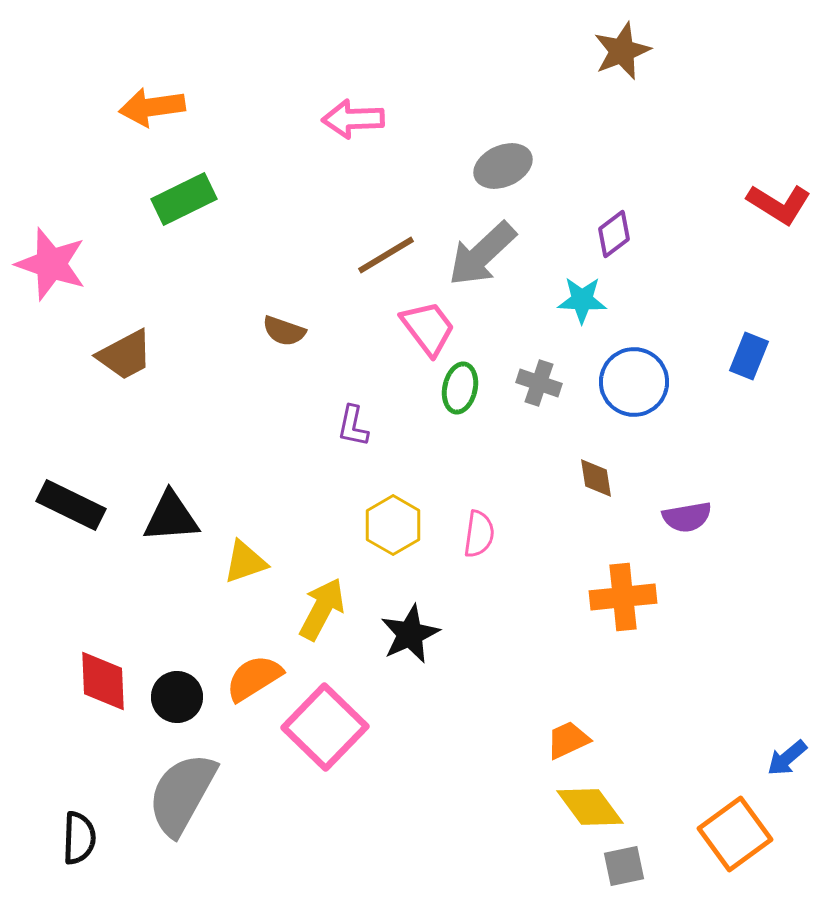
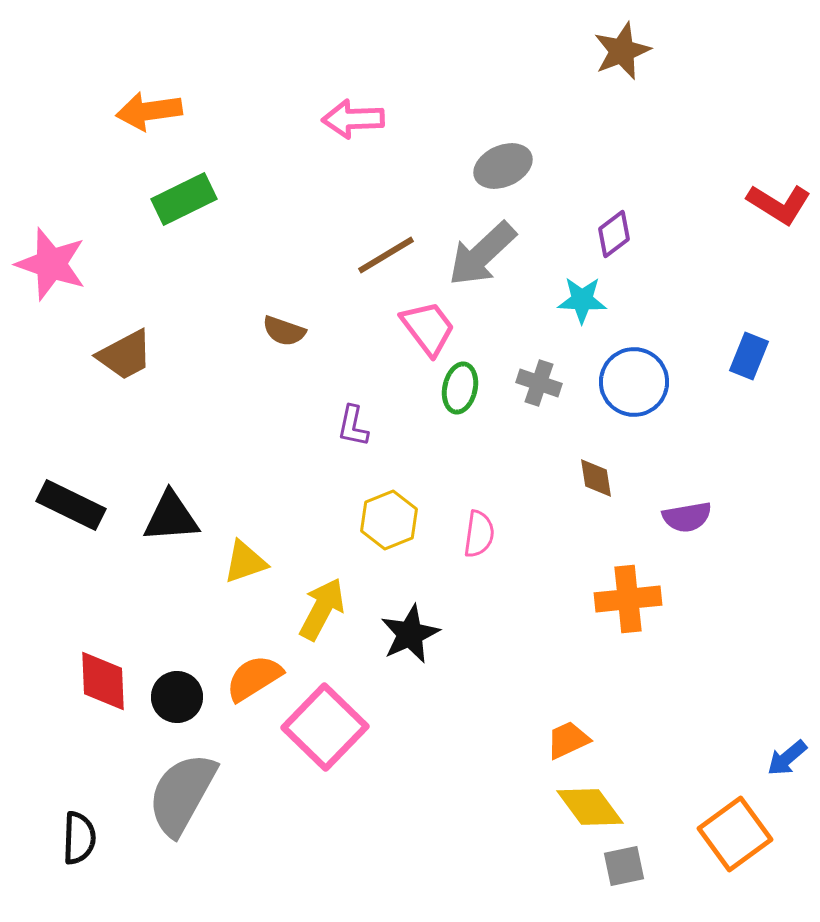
orange arrow: moved 3 px left, 4 px down
yellow hexagon: moved 4 px left, 5 px up; rotated 8 degrees clockwise
orange cross: moved 5 px right, 2 px down
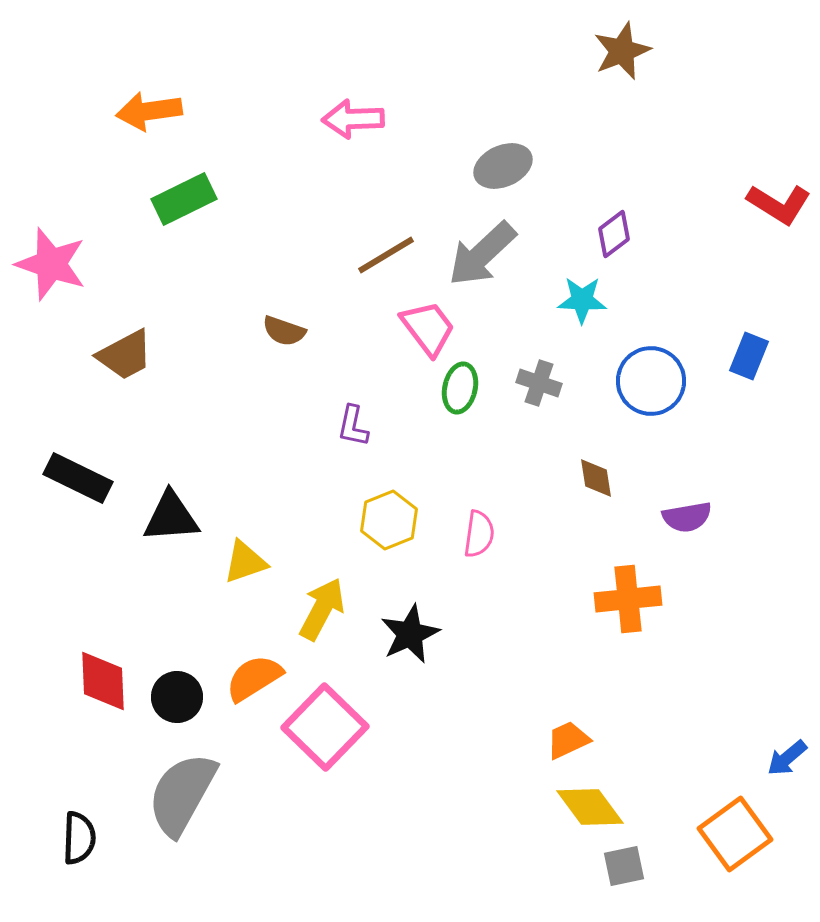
blue circle: moved 17 px right, 1 px up
black rectangle: moved 7 px right, 27 px up
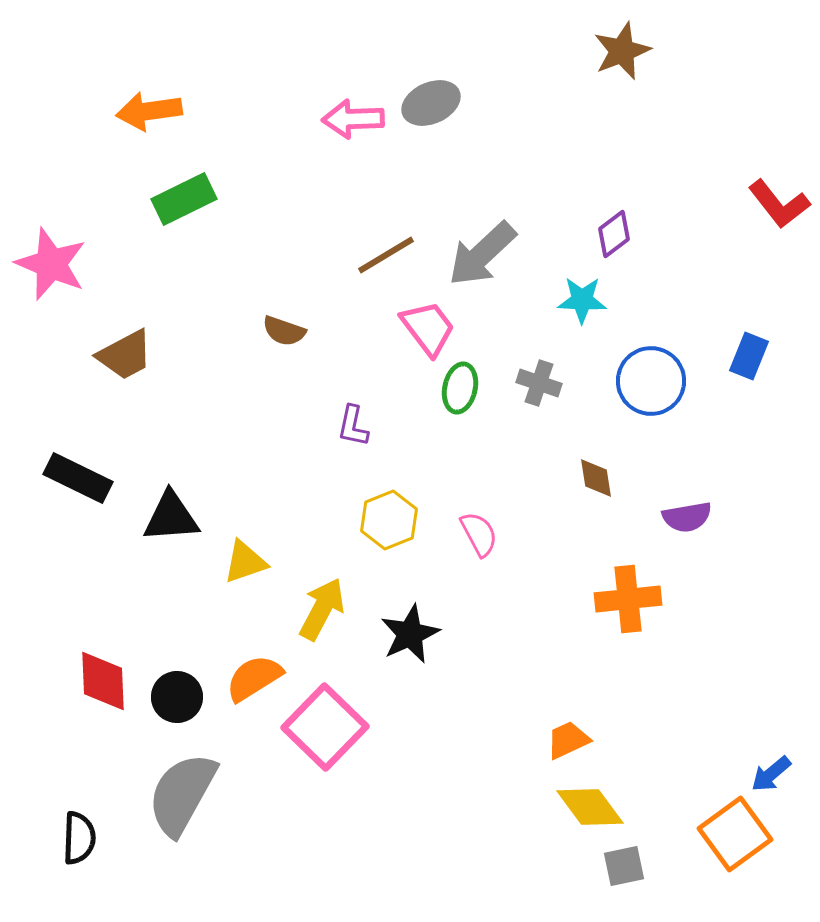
gray ellipse: moved 72 px left, 63 px up
red L-shape: rotated 20 degrees clockwise
pink star: rotated 4 degrees clockwise
pink semicircle: rotated 36 degrees counterclockwise
blue arrow: moved 16 px left, 16 px down
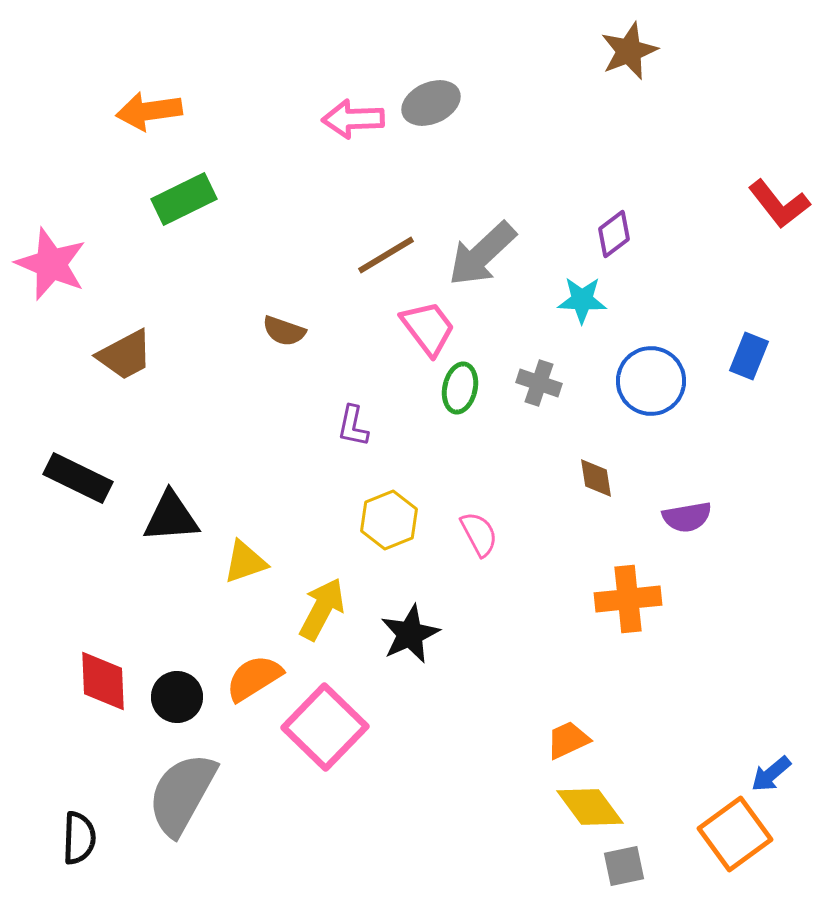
brown star: moved 7 px right
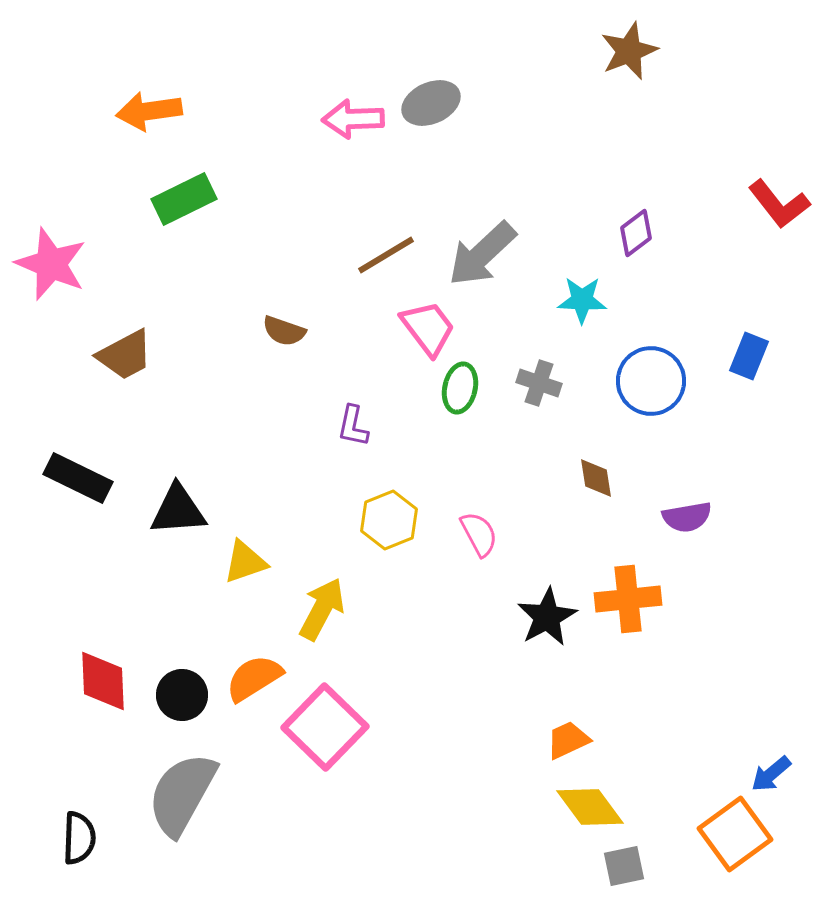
purple diamond: moved 22 px right, 1 px up
black triangle: moved 7 px right, 7 px up
black star: moved 137 px right, 17 px up; rotated 4 degrees counterclockwise
black circle: moved 5 px right, 2 px up
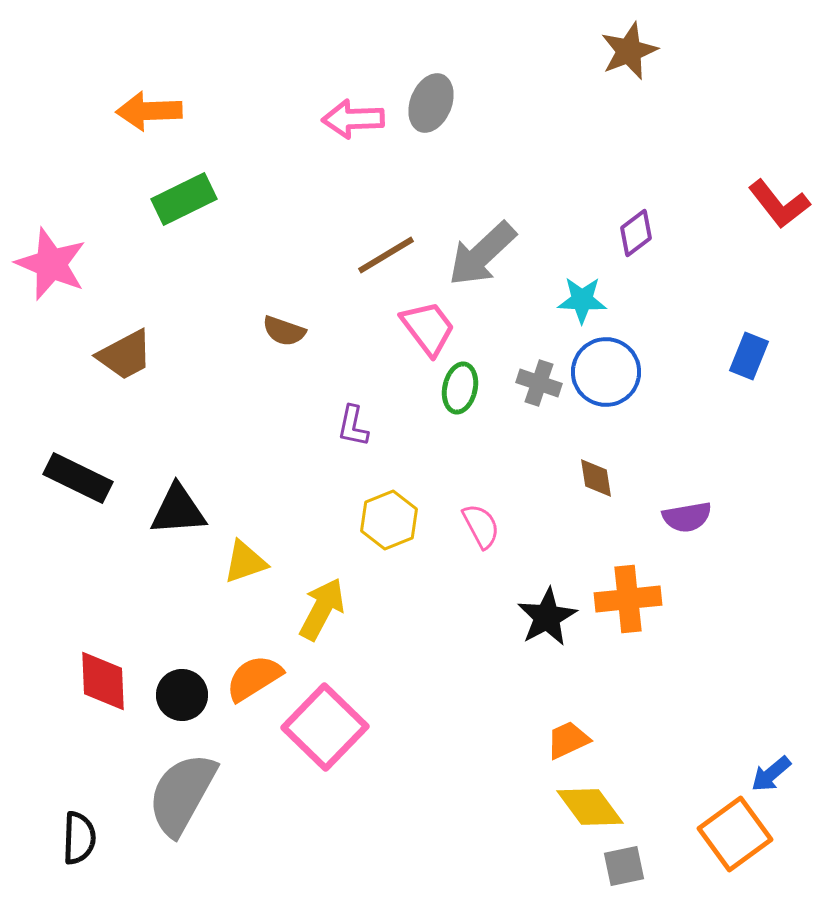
gray ellipse: rotated 44 degrees counterclockwise
orange arrow: rotated 6 degrees clockwise
blue circle: moved 45 px left, 9 px up
pink semicircle: moved 2 px right, 8 px up
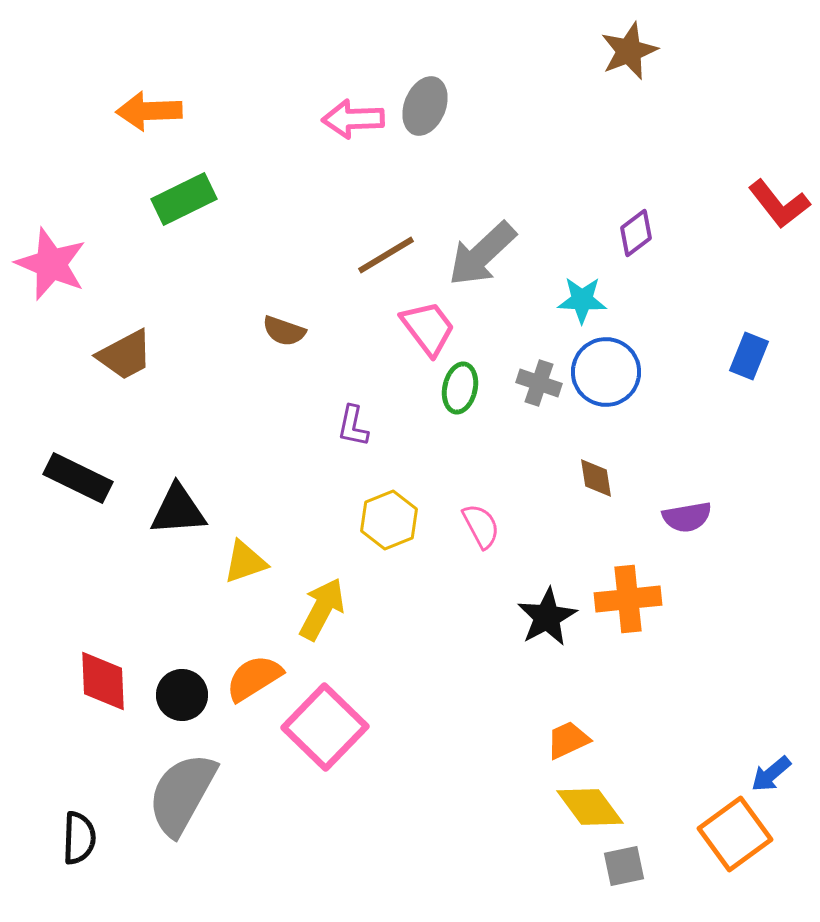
gray ellipse: moved 6 px left, 3 px down
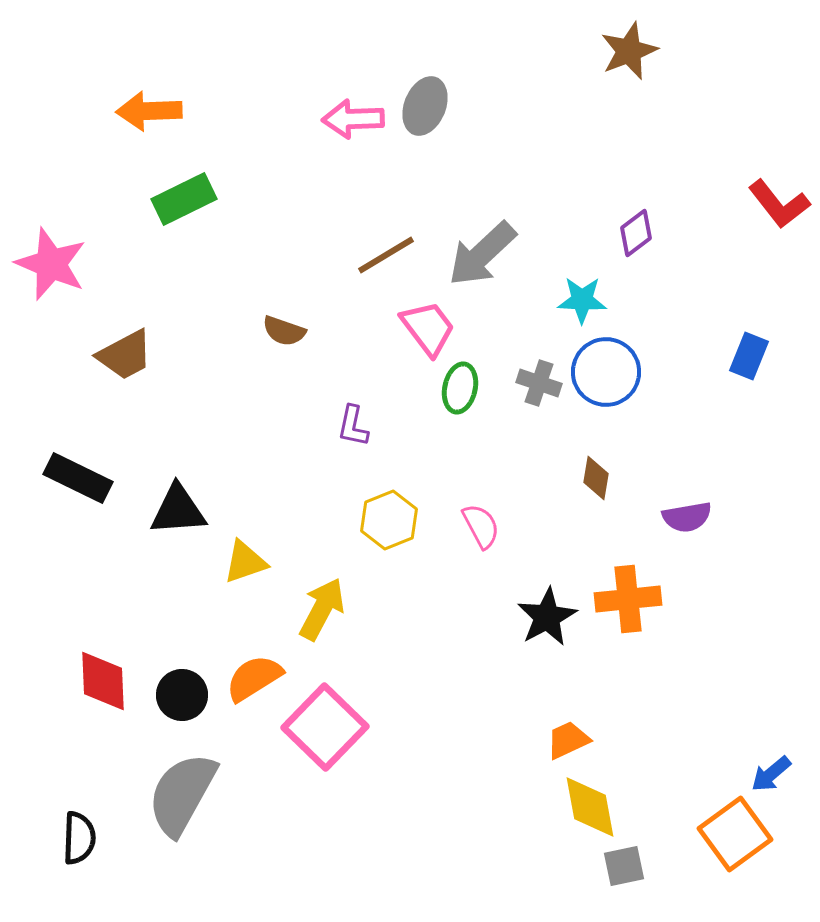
brown diamond: rotated 18 degrees clockwise
yellow diamond: rotated 26 degrees clockwise
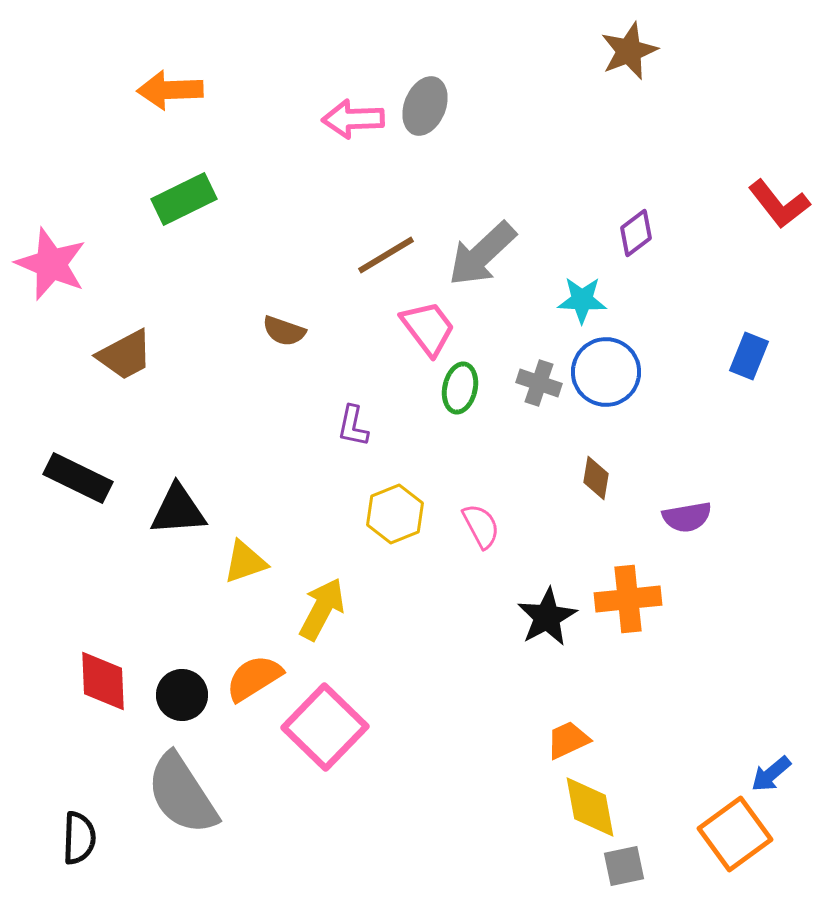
orange arrow: moved 21 px right, 21 px up
yellow hexagon: moved 6 px right, 6 px up
gray semicircle: rotated 62 degrees counterclockwise
